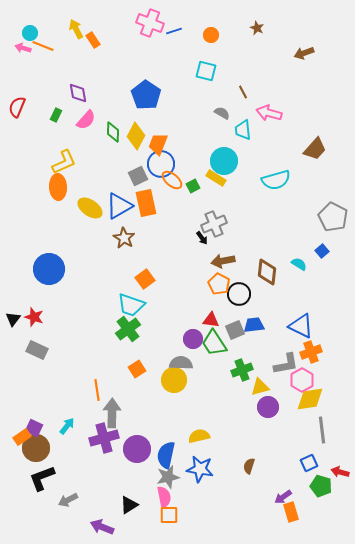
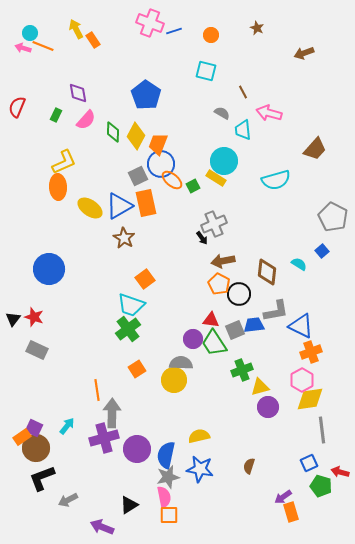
gray L-shape at (286, 364): moved 10 px left, 53 px up
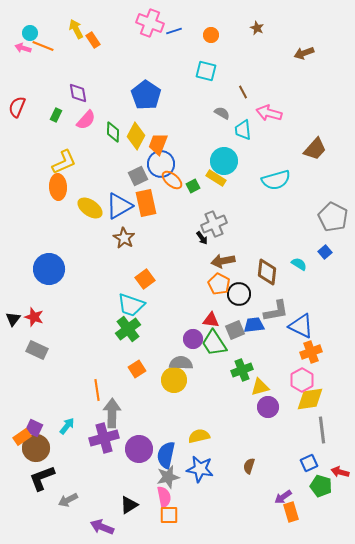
blue square at (322, 251): moved 3 px right, 1 px down
purple circle at (137, 449): moved 2 px right
